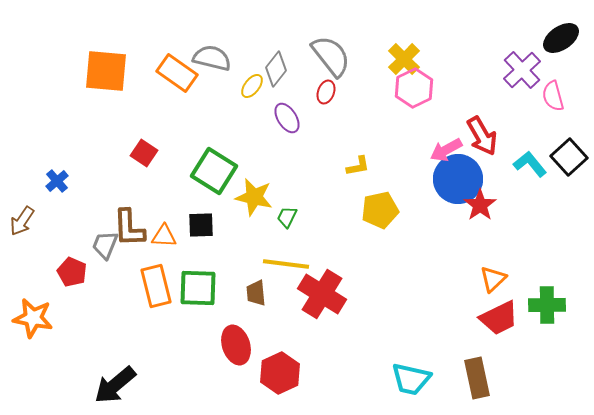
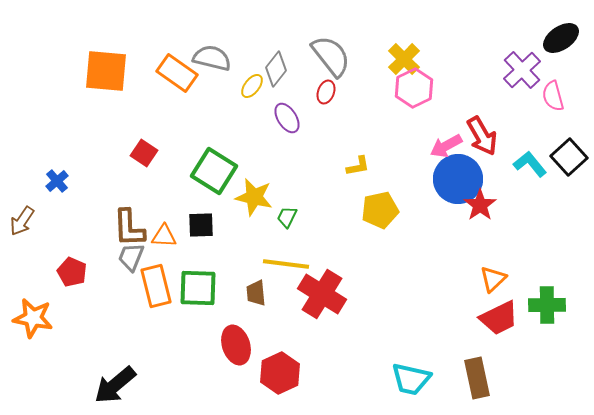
pink arrow at (446, 150): moved 4 px up
gray trapezoid at (105, 245): moved 26 px right, 12 px down
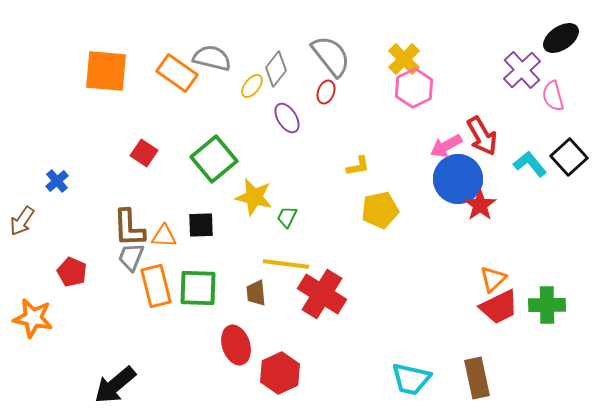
green square at (214, 171): moved 12 px up; rotated 18 degrees clockwise
red trapezoid at (499, 318): moved 11 px up
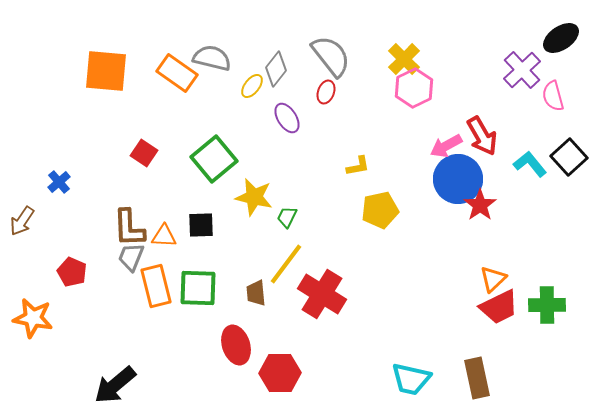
blue cross at (57, 181): moved 2 px right, 1 px down
yellow line at (286, 264): rotated 60 degrees counterclockwise
red hexagon at (280, 373): rotated 24 degrees clockwise
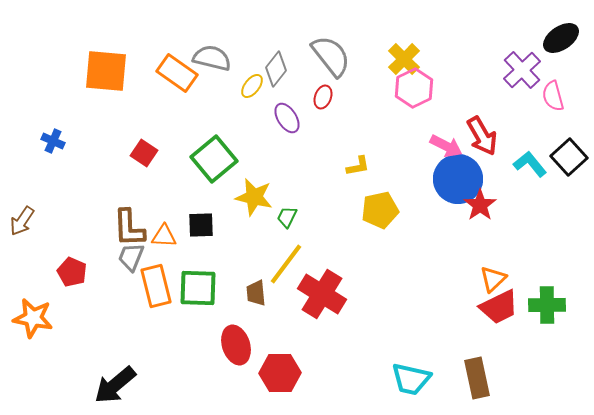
red ellipse at (326, 92): moved 3 px left, 5 px down
pink arrow at (446, 146): rotated 124 degrees counterclockwise
blue cross at (59, 182): moved 6 px left, 41 px up; rotated 25 degrees counterclockwise
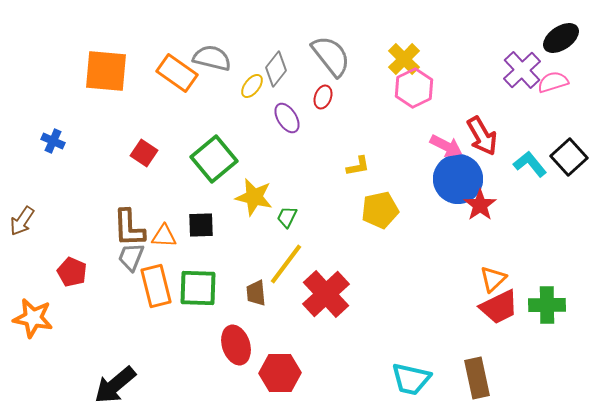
pink semicircle at (553, 96): moved 14 px up; rotated 88 degrees clockwise
red cross at (322, 294): moved 4 px right; rotated 15 degrees clockwise
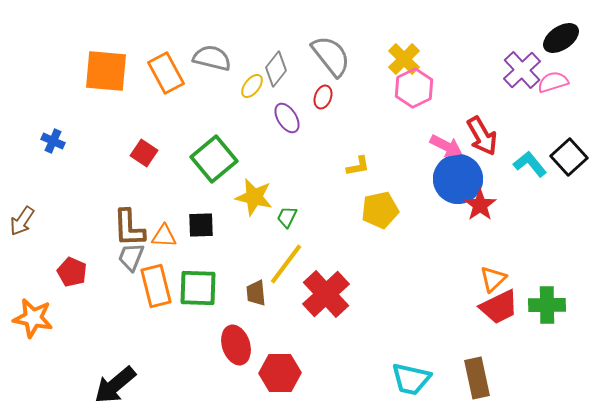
orange rectangle at (177, 73): moved 11 px left; rotated 27 degrees clockwise
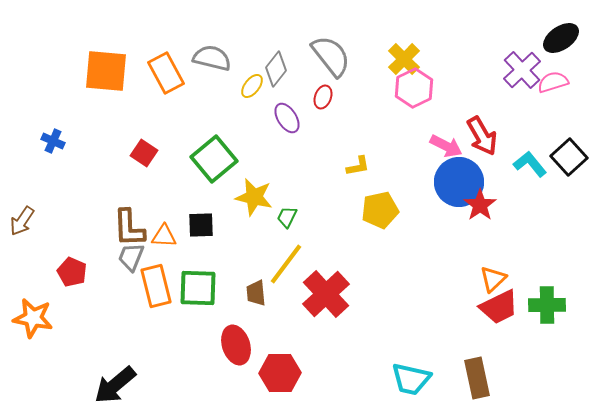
blue circle at (458, 179): moved 1 px right, 3 px down
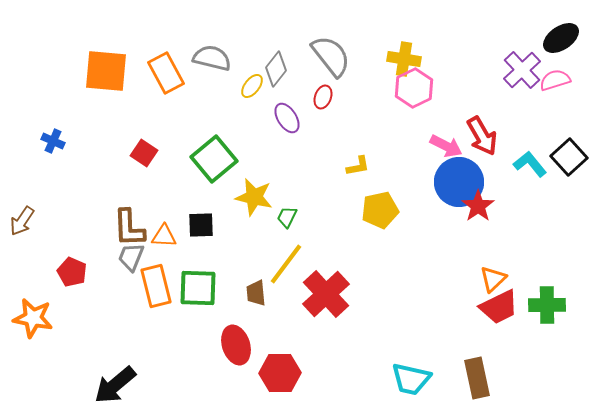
yellow cross at (404, 59): rotated 36 degrees counterclockwise
pink semicircle at (553, 82): moved 2 px right, 2 px up
red star at (480, 205): moved 2 px left, 1 px down
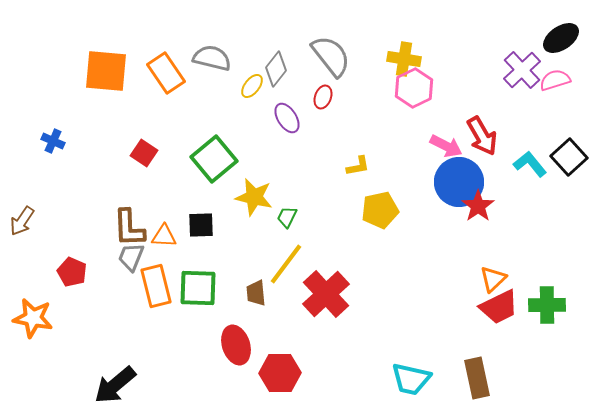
orange rectangle at (166, 73): rotated 6 degrees counterclockwise
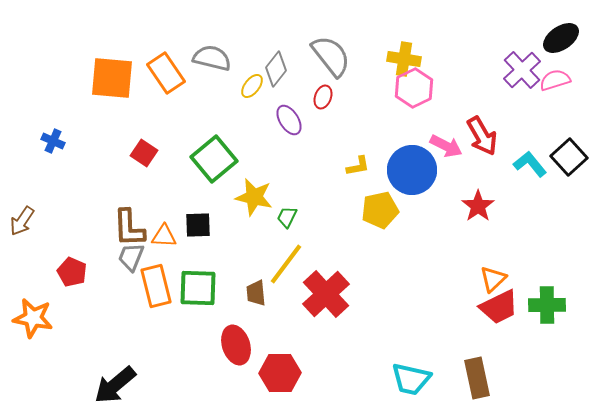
orange square at (106, 71): moved 6 px right, 7 px down
purple ellipse at (287, 118): moved 2 px right, 2 px down
blue circle at (459, 182): moved 47 px left, 12 px up
black square at (201, 225): moved 3 px left
